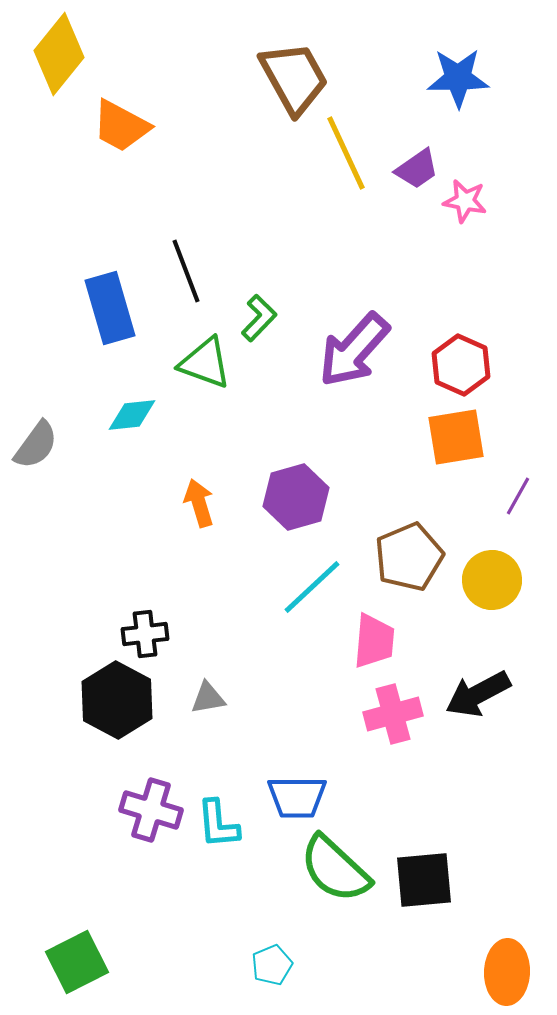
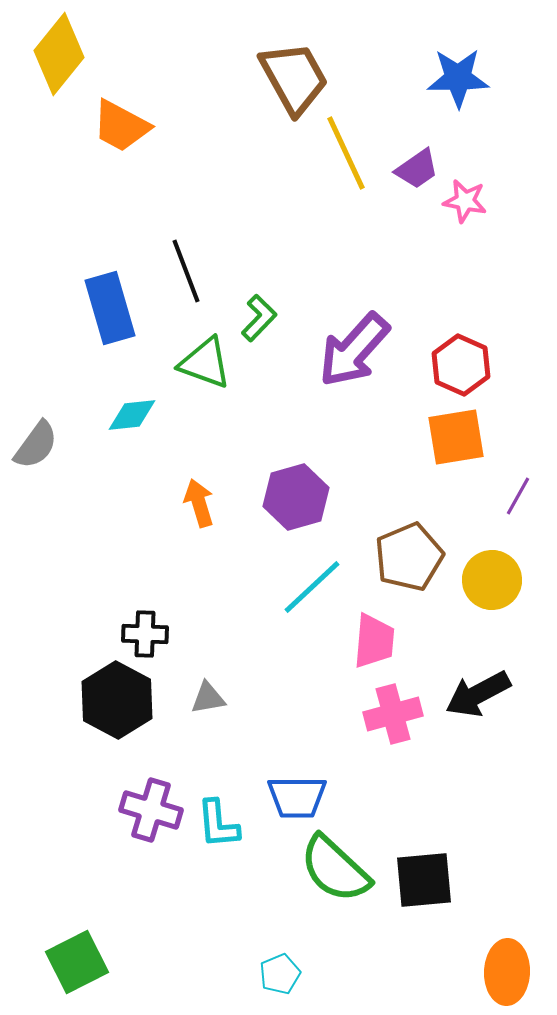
black cross: rotated 9 degrees clockwise
cyan pentagon: moved 8 px right, 9 px down
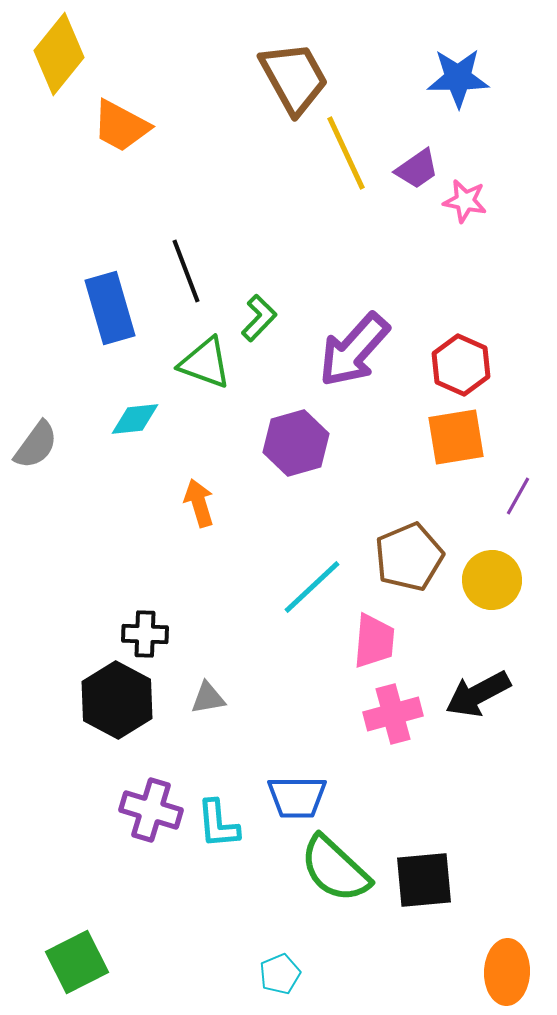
cyan diamond: moved 3 px right, 4 px down
purple hexagon: moved 54 px up
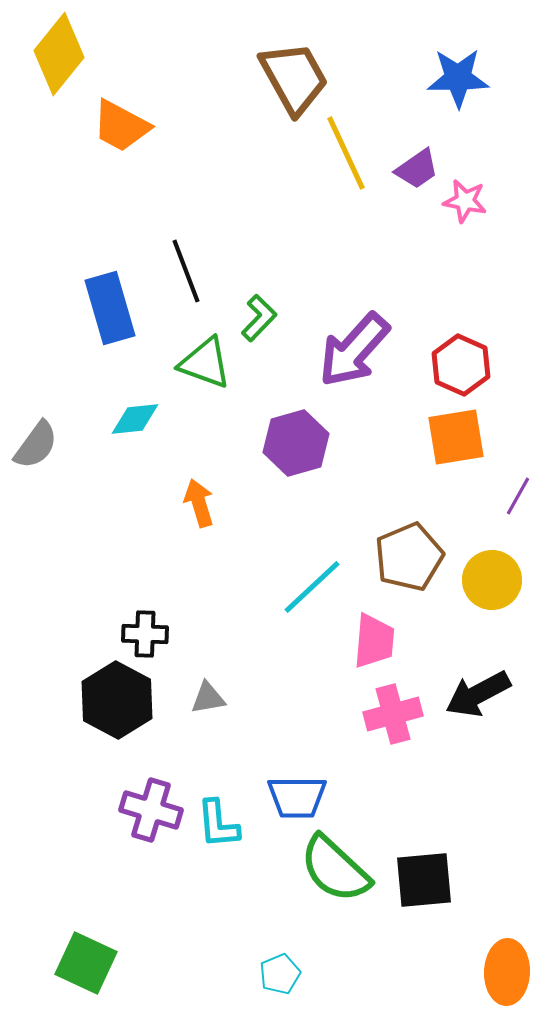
green square: moved 9 px right, 1 px down; rotated 38 degrees counterclockwise
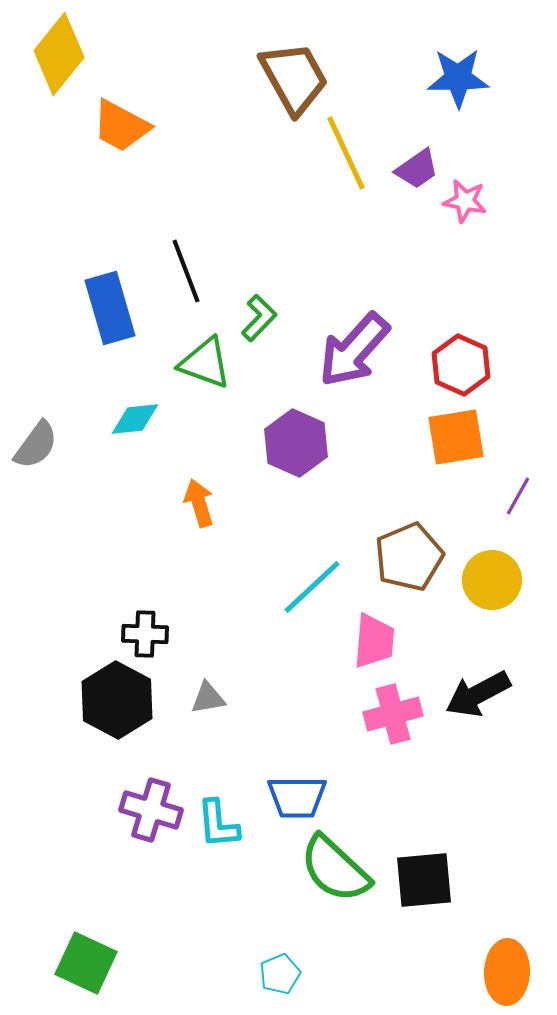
purple hexagon: rotated 20 degrees counterclockwise
